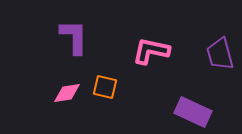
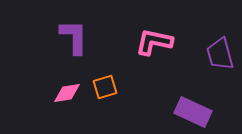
pink L-shape: moved 3 px right, 9 px up
orange square: rotated 30 degrees counterclockwise
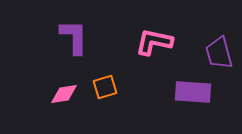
purple trapezoid: moved 1 px left, 1 px up
pink diamond: moved 3 px left, 1 px down
purple rectangle: moved 20 px up; rotated 21 degrees counterclockwise
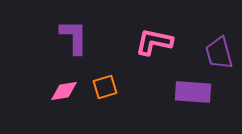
pink diamond: moved 3 px up
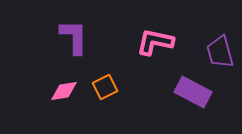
pink L-shape: moved 1 px right
purple trapezoid: moved 1 px right, 1 px up
orange square: rotated 10 degrees counterclockwise
purple rectangle: rotated 24 degrees clockwise
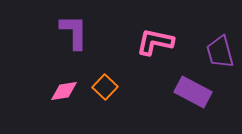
purple L-shape: moved 5 px up
orange square: rotated 20 degrees counterclockwise
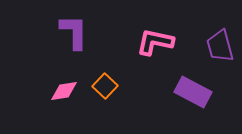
purple trapezoid: moved 6 px up
orange square: moved 1 px up
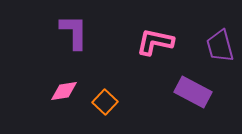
orange square: moved 16 px down
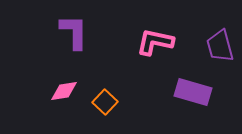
purple rectangle: rotated 12 degrees counterclockwise
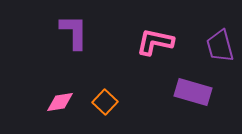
pink diamond: moved 4 px left, 11 px down
